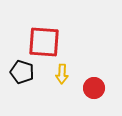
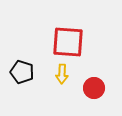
red square: moved 24 px right
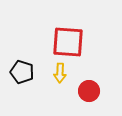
yellow arrow: moved 2 px left, 1 px up
red circle: moved 5 px left, 3 px down
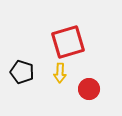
red square: rotated 20 degrees counterclockwise
red circle: moved 2 px up
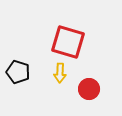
red square: rotated 32 degrees clockwise
black pentagon: moved 4 px left
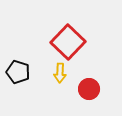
red square: rotated 28 degrees clockwise
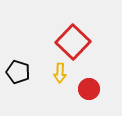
red square: moved 5 px right
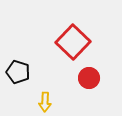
yellow arrow: moved 15 px left, 29 px down
red circle: moved 11 px up
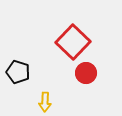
red circle: moved 3 px left, 5 px up
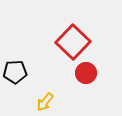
black pentagon: moved 3 px left; rotated 20 degrees counterclockwise
yellow arrow: rotated 36 degrees clockwise
